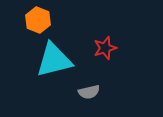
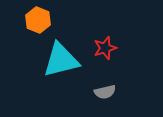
cyan triangle: moved 7 px right
gray semicircle: moved 16 px right
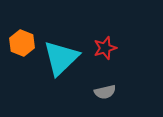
orange hexagon: moved 16 px left, 23 px down
cyan triangle: moved 2 px up; rotated 30 degrees counterclockwise
